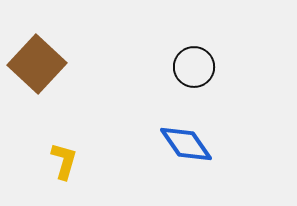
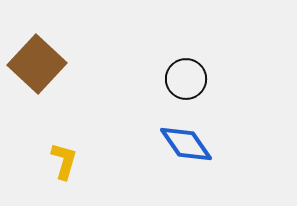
black circle: moved 8 px left, 12 px down
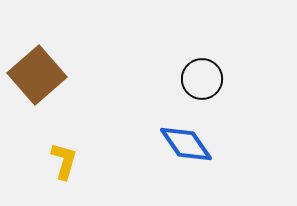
brown square: moved 11 px down; rotated 6 degrees clockwise
black circle: moved 16 px right
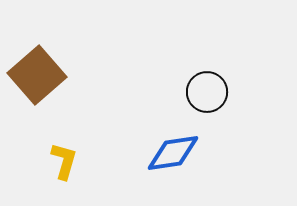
black circle: moved 5 px right, 13 px down
blue diamond: moved 13 px left, 9 px down; rotated 64 degrees counterclockwise
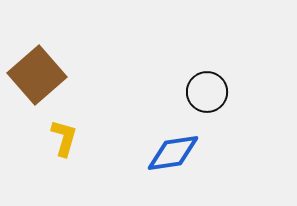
yellow L-shape: moved 23 px up
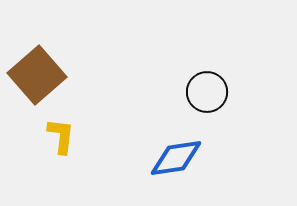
yellow L-shape: moved 3 px left, 2 px up; rotated 9 degrees counterclockwise
blue diamond: moved 3 px right, 5 px down
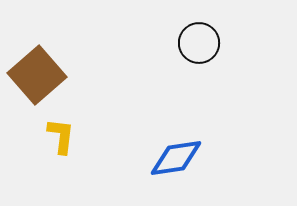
black circle: moved 8 px left, 49 px up
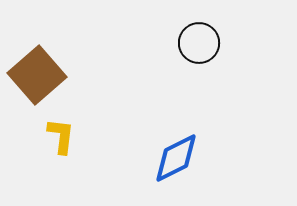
blue diamond: rotated 18 degrees counterclockwise
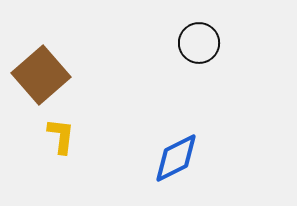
brown square: moved 4 px right
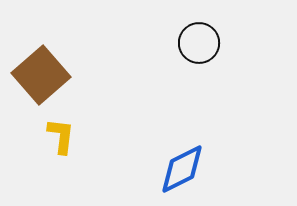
blue diamond: moved 6 px right, 11 px down
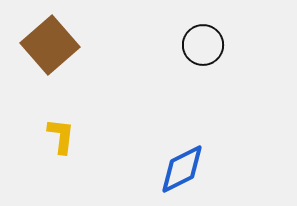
black circle: moved 4 px right, 2 px down
brown square: moved 9 px right, 30 px up
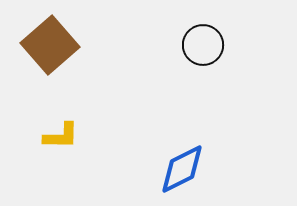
yellow L-shape: rotated 84 degrees clockwise
